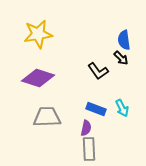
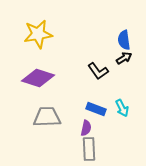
black arrow: moved 3 px right; rotated 77 degrees counterclockwise
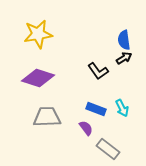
purple semicircle: rotated 49 degrees counterclockwise
gray rectangle: moved 19 px right; rotated 50 degrees counterclockwise
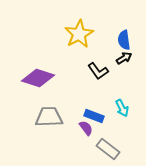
yellow star: moved 41 px right; rotated 20 degrees counterclockwise
blue rectangle: moved 2 px left, 7 px down
gray trapezoid: moved 2 px right
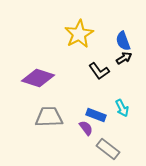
blue semicircle: moved 1 px left, 1 px down; rotated 12 degrees counterclockwise
black L-shape: moved 1 px right
blue rectangle: moved 2 px right, 1 px up
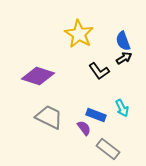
yellow star: rotated 12 degrees counterclockwise
purple diamond: moved 2 px up
gray trapezoid: rotated 28 degrees clockwise
purple semicircle: moved 2 px left
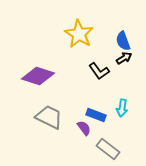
cyan arrow: rotated 36 degrees clockwise
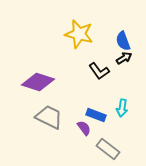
yellow star: rotated 16 degrees counterclockwise
purple diamond: moved 6 px down
